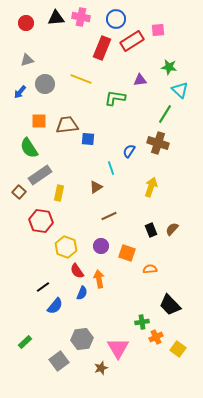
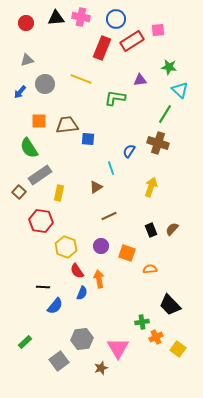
black line at (43, 287): rotated 40 degrees clockwise
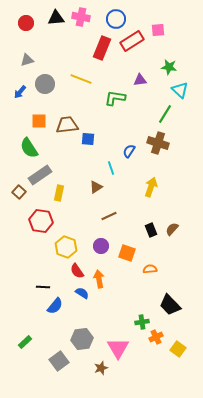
blue semicircle at (82, 293): rotated 80 degrees counterclockwise
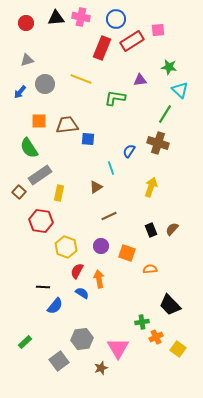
red semicircle at (77, 271): rotated 63 degrees clockwise
